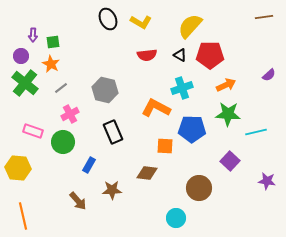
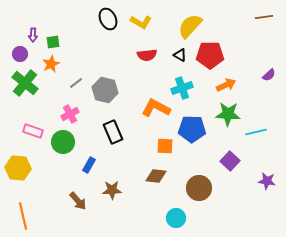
purple circle: moved 1 px left, 2 px up
orange star: rotated 18 degrees clockwise
gray line: moved 15 px right, 5 px up
brown diamond: moved 9 px right, 3 px down
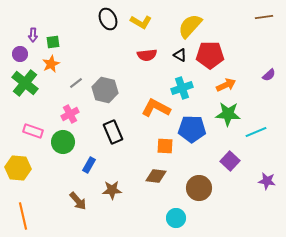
cyan line: rotated 10 degrees counterclockwise
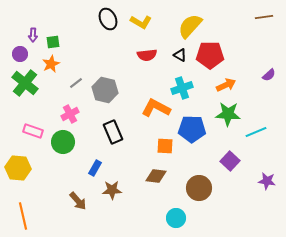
blue rectangle: moved 6 px right, 3 px down
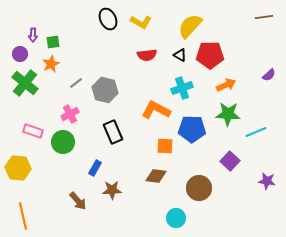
orange L-shape: moved 2 px down
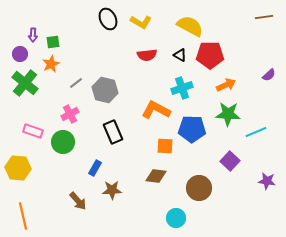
yellow semicircle: rotated 76 degrees clockwise
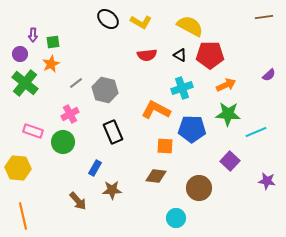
black ellipse: rotated 25 degrees counterclockwise
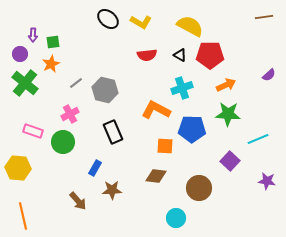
cyan line: moved 2 px right, 7 px down
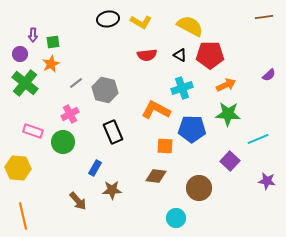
black ellipse: rotated 50 degrees counterclockwise
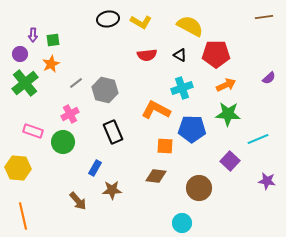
green square: moved 2 px up
red pentagon: moved 6 px right, 1 px up
purple semicircle: moved 3 px down
green cross: rotated 12 degrees clockwise
cyan circle: moved 6 px right, 5 px down
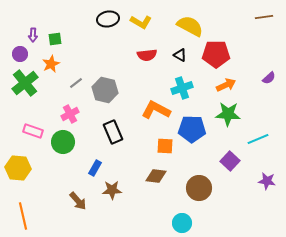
green square: moved 2 px right, 1 px up
